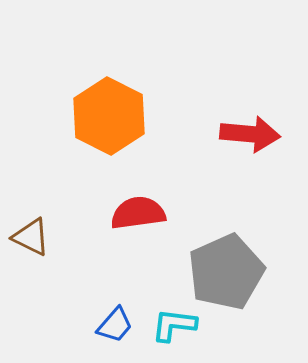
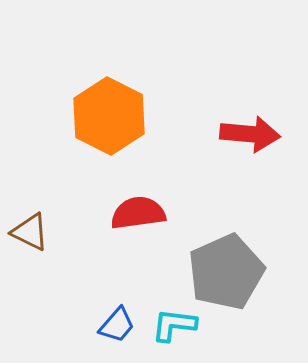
brown triangle: moved 1 px left, 5 px up
blue trapezoid: moved 2 px right
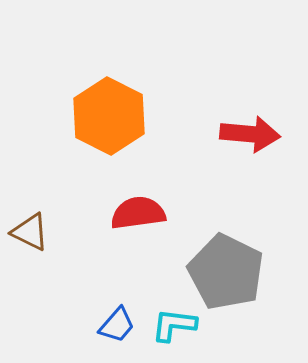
gray pentagon: rotated 22 degrees counterclockwise
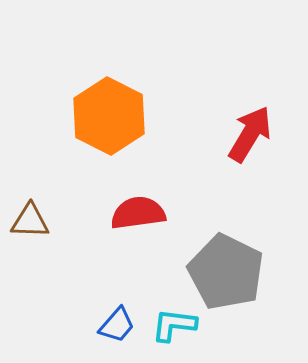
red arrow: rotated 64 degrees counterclockwise
brown triangle: moved 11 px up; rotated 24 degrees counterclockwise
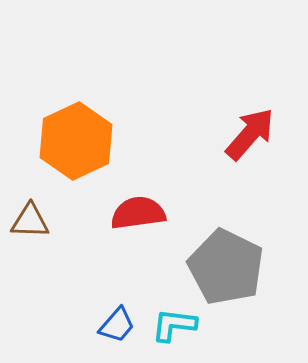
orange hexagon: moved 33 px left, 25 px down; rotated 8 degrees clockwise
red arrow: rotated 10 degrees clockwise
gray pentagon: moved 5 px up
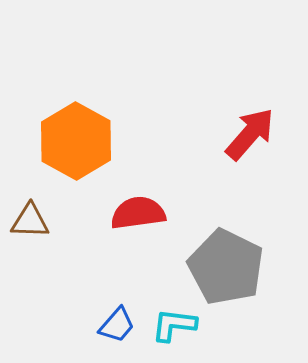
orange hexagon: rotated 6 degrees counterclockwise
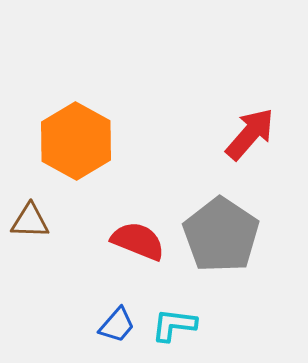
red semicircle: moved 28 px down; rotated 30 degrees clockwise
gray pentagon: moved 5 px left, 32 px up; rotated 8 degrees clockwise
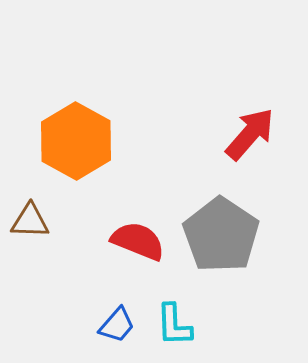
cyan L-shape: rotated 99 degrees counterclockwise
